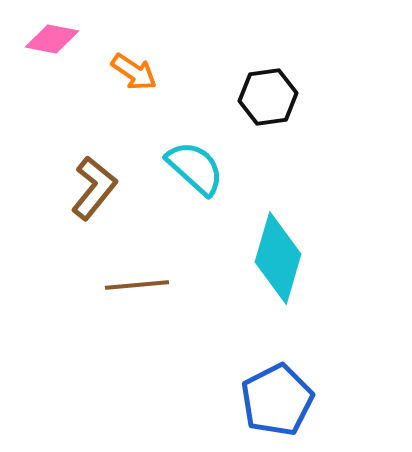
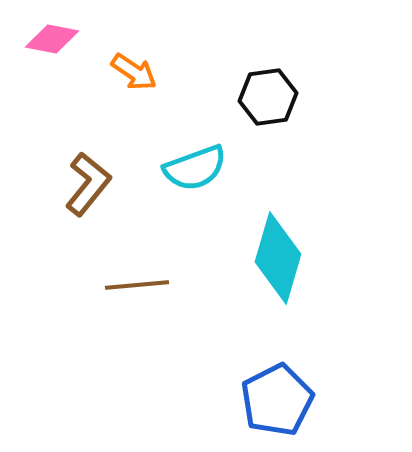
cyan semicircle: rotated 118 degrees clockwise
brown L-shape: moved 6 px left, 4 px up
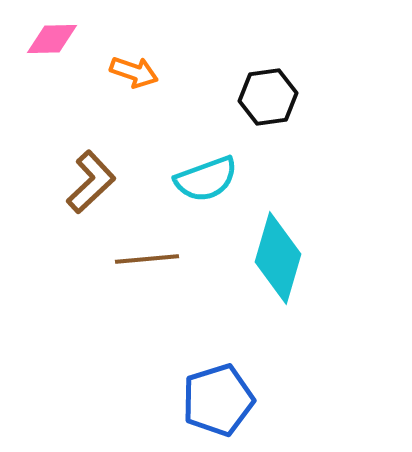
pink diamond: rotated 12 degrees counterclockwise
orange arrow: rotated 15 degrees counterclockwise
cyan semicircle: moved 11 px right, 11 px down
brown L-shape: moved 3 px right, 2 px up; rotated 8 degrees clockwise
brown line: moved 10 px right, 26 px up
blue pentagon: moved 59 px left; rotated 10 degrees clockwise
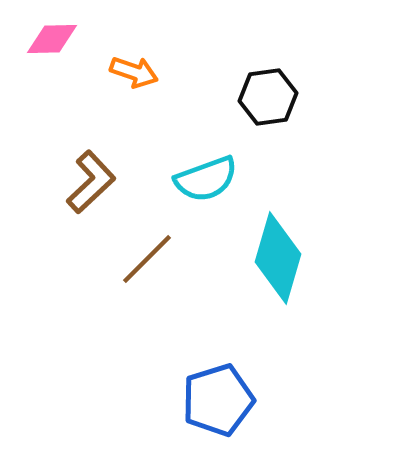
brown line: rotated 40 degrees counterclockwise
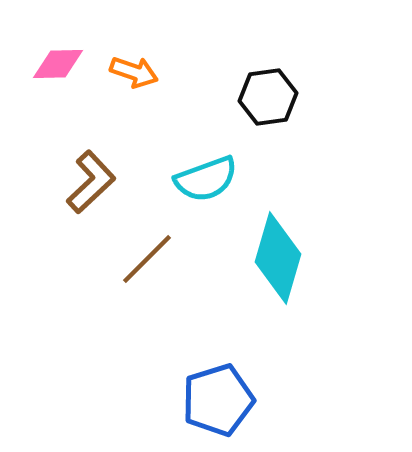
pink diamond: moved 6 px right, 25 px down
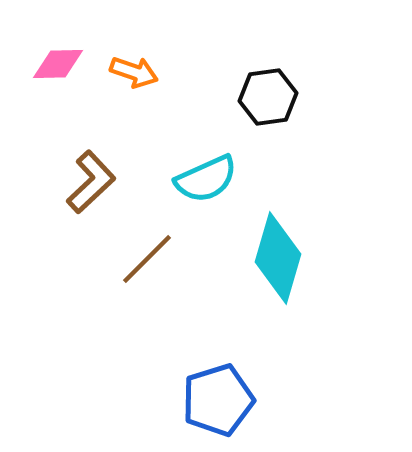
cyan semicircle: rotated 4 degrees counterclockwise
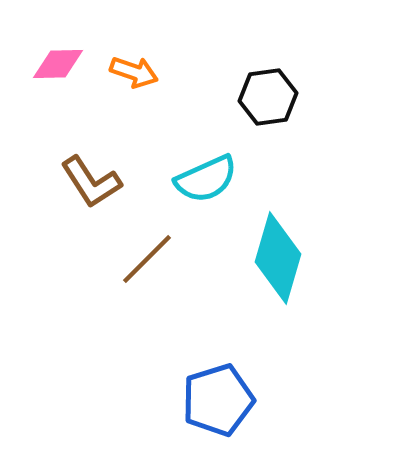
brown L-shape: rotated 100 degrees clockwise
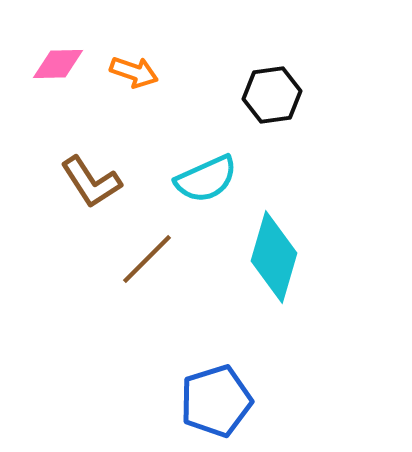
black hexagon: moved 4 px right, 2 px up
cyan diamond: moved 4 px left, 1 px up
blue pentagon: moved 2 px left, 1 px down
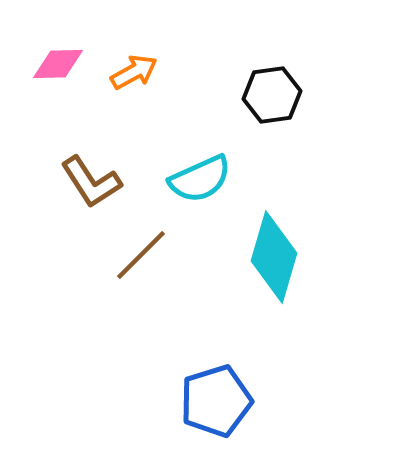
orange arrow: rotated 48 degrees counterclockwise
cyan semicircle: moved 6 px left
brown line: moved 6 px left, 4 px up
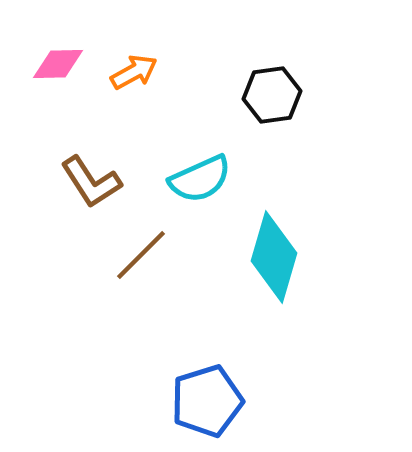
blue pentagon: moved 9 px left
